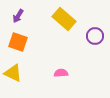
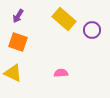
purple circle: moved 3 px left, 6 px up
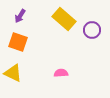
purple arrow: moved 2 px right
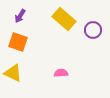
purple circle: moved 1 px right
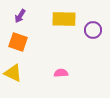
yellow rectangle: rotated 40 degrees counterclockwise
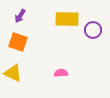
yellow rectangle: moved 3 px right
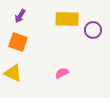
pink semicircle: moved 1 px right; rotated 24 degrees counterclockwise
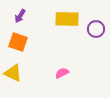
purple circle: moved 3 px right, 1 px up
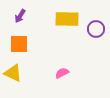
orange square: moved 1 px right, 2 px down; rotated 18 degrees counterclockwise
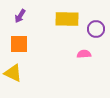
pink semicircle: moved 22 px right, 19 px up; rotated 24 degrees clockwise
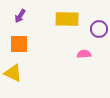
purple circle: moved 3 px right
